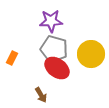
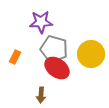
purple star: moved 10 px left, 1 px down
orange rectangle: moved 3 px right, 1 px up
brown arrow: rotated 35 degrees clockwise
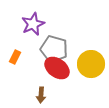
purple star: moved 8 px left, 2 px down; rotated 20 degrees counterclockwise
yellow circle: moved 10 px down
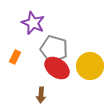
purple star: moved 1 px up; rotated 25 degrees counterclockwise
yellow circle: moved 1 px left, 2 px down
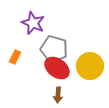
brown arrow: moved 17 px right
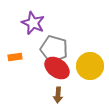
orange rectangle: rotated 56 degrees clockwise
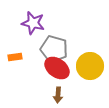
purple star: rotated 10 degrees counterclockwise
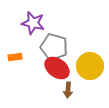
gray pentagon: moved 2 px up
brown arrow: moved 10 px right, 5 px up
